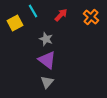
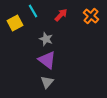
orange cross: moved 1 px up
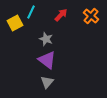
cyan line: moved 2 px left, 1 px down; rotated 56 degrees clockwise
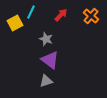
purple triangle: moved 3 px right
gray triangle: moved 1 px left, 1 px up; rotated 32 degrees clockwise
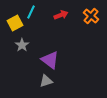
red arrow: rotated 24 degrees clockwise
gray star: moved 24 px left, 6 px down; rotated 16 degrees clockwise
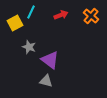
gray star: moved 7 px right, 2 px down; rotated 16 degrees counterclockwise
gray triangle: rotated 32 degrees clockwise
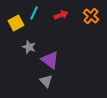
cyan line: moved 3 px right, 1 px down
yellow square: moved 1 px right
gray triangle: rotated 32 degrees clockwise
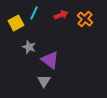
orange cross: moved 6 px left, 3 px down
gray triangle: moved 2 px left; rotated 16 degrees clockwise
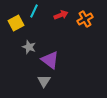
cyan line: moved 2 px up
orange cross: rotated 21 degrees clockwise
